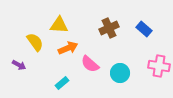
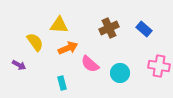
cyan rectangle: rotated 64 degrees counterclockwise
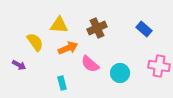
brown cross: moved 12 px left
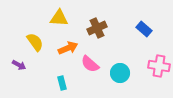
yellow triangle: moved 7 px up
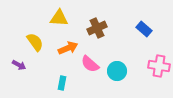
cyan circle: moved 3 px left, 2 px up
cyan rectangle: rotated 24 degrees clockwise
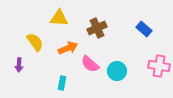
purple arrow: rotated 64 degrees clockwise
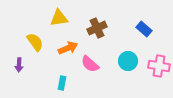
yellow triangle: rotated 12 degrees counterclockwise
cyan circle: moved 11 px right, 10 px up
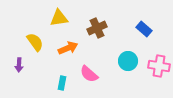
pink semicircle: moved 1 px left, 10 px down
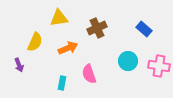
yellow semicircle: rotated 60 degrees clockwise
purple arrow: rotated 24 degrees counterclockwise
pink semicircle: rotated 30 degrees clockwise
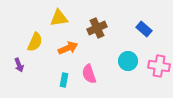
cyan rectangle: moved 2 px right, 3 px up
